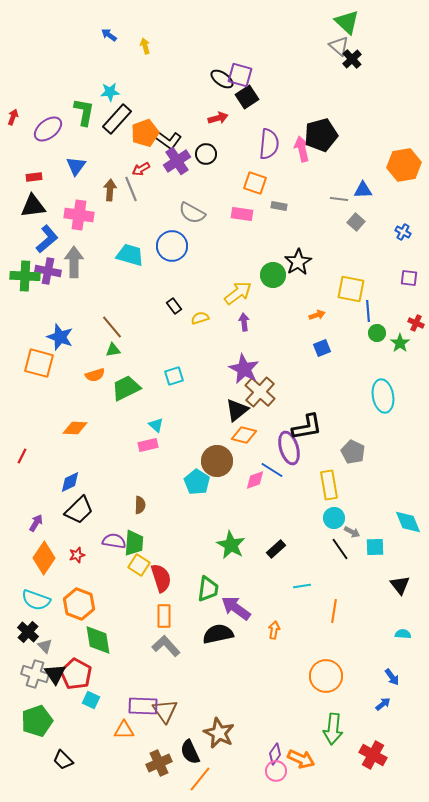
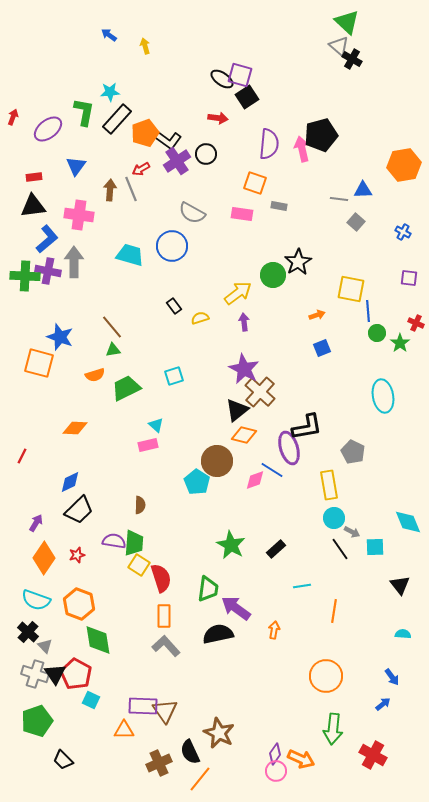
black cross at (352, 59): rotated 18 degrees counterclockwise
red arrow at (218, 118): rotated 24 degrees clockwise
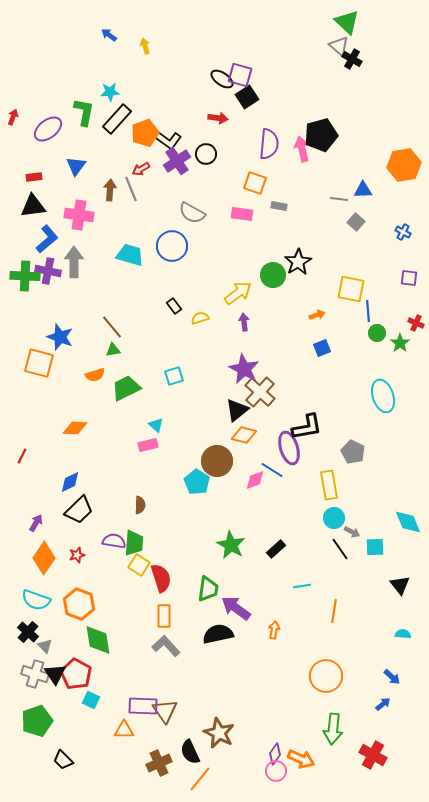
cyan ellipse at (383, 396): rotated 8 degrees counterclockwise
blue arrow at (392, 677): rotated 12 degrees counterclockwise
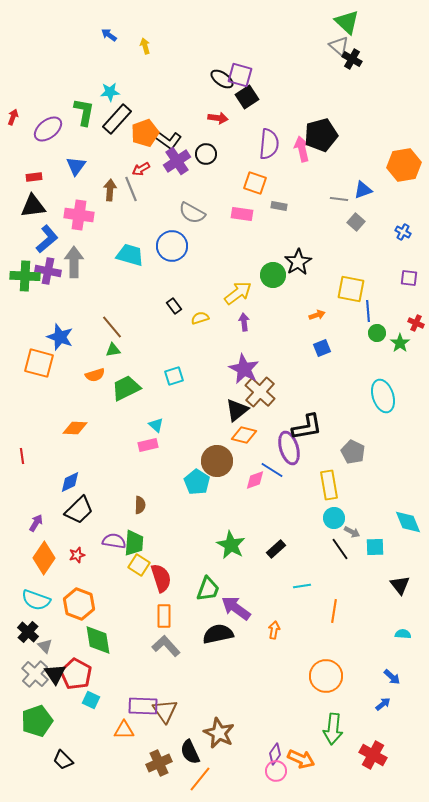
blue triangle at (363, 190): rotated 18 degrees counterclockwise
red line at (22, 456): rotated 35 degrees counterclockwise
green trapezoid at (208, 589): rotated 12 degrees clockwise
gray cross at (35, 674): rotated 24 degrees clockwise
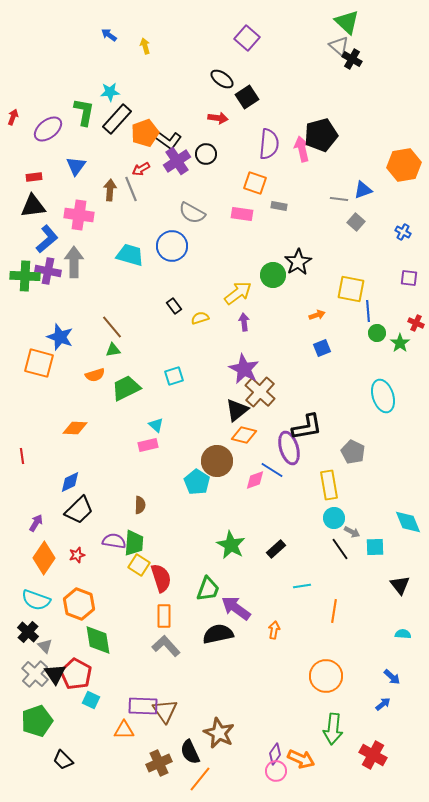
purple square at (240, 75): moved 7 px right, 37 px up; rotated 25 degrees clockwise
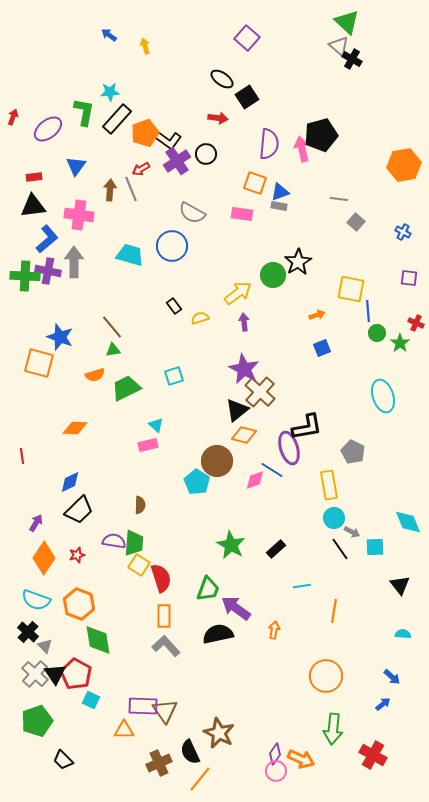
blue triangle at (363, 190): moved 83 px left, 2 px down
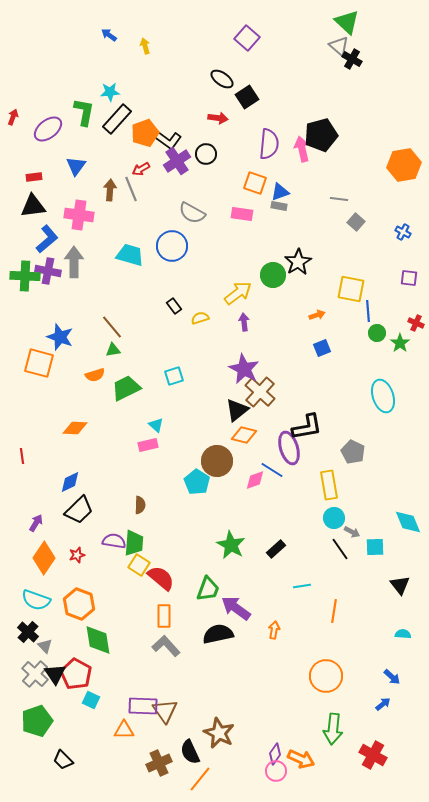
red semicircle at (161, 578): rotated 32 degrees counterclockwise
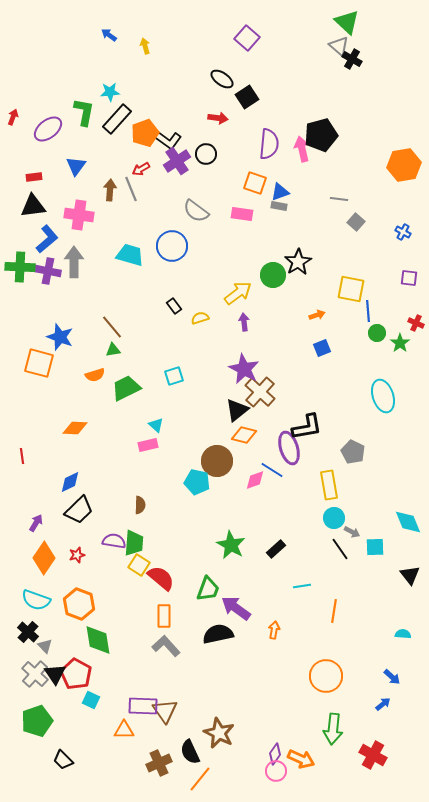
gray semicircle at (192, 213): moved 4 px right, 2 px up; rotated 8 degrees clockwise
green cross at (25, 276): moved 5 px left, 9 px up
cyan pentagon at (197, 482): rotated 20 degrees counterclockwise
black triangle at (400, 585): moved 10 px right, 10 px up
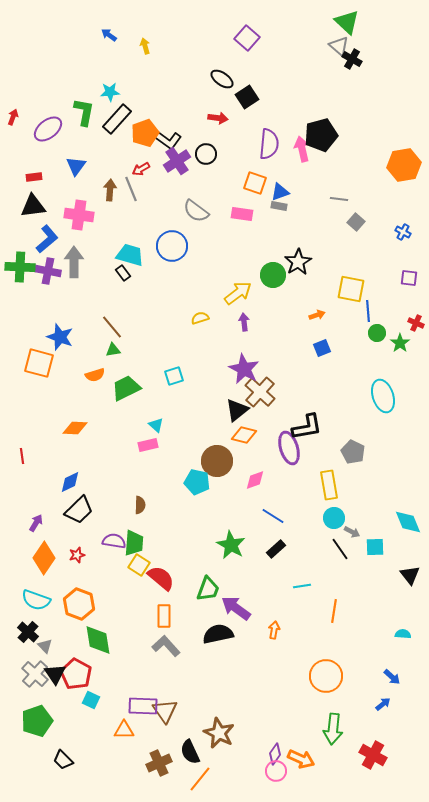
black rectangle at (174, 306): moved 51 px left, 33 px up
blue line at (272, 470): moved 1 px right, 46 px down
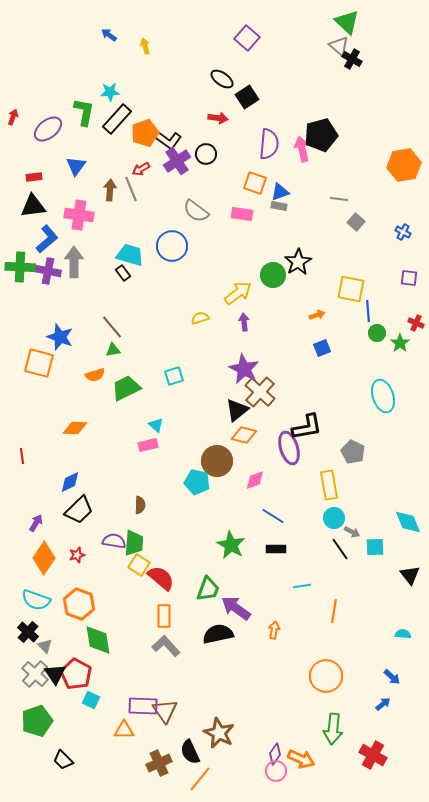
black rectangle at (276, 549): rotated 42 degrees clockwise
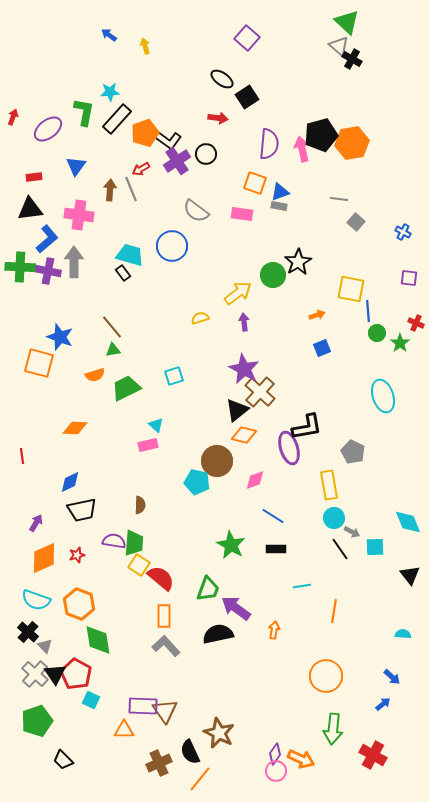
orange hexagon at (404, 165): moved 52 px left, 22 px up
black triangle at (33, 206): moved 3 px left, 3 px down
black trapezoid at (79, 510): moved 3 px right; rotated 32 degrees clockwise
orange diamond at (44, 558): rotated 32 degrees clockwise
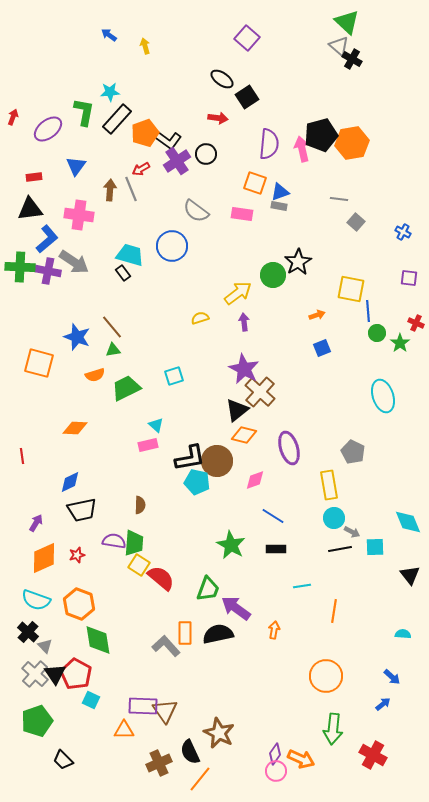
gray arrow at (74, 262): rotated 124 degrees clockwise
blue star at (60, 337): moved 17 px right
black L-shape at (307, 427): moved 117 px left, 31 px down
black line at (340, 549): rotated 65 degrees counterclockwise
orange rectangle at (164, 616): moved 21 px right, 17 px down
